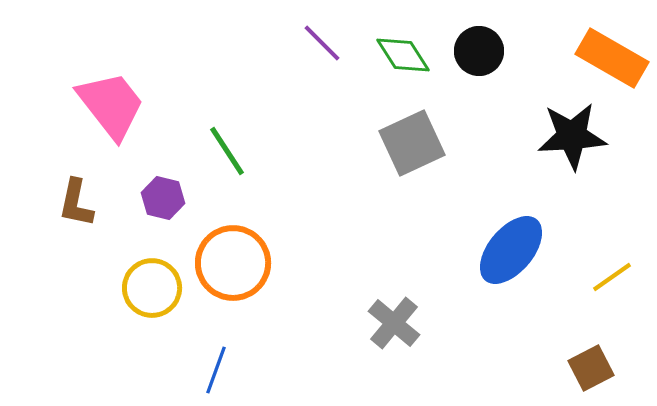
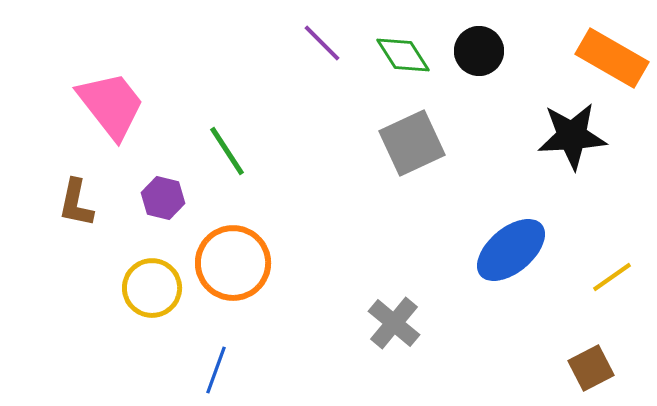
blue ellipse: rotated 10 degrees clockwise
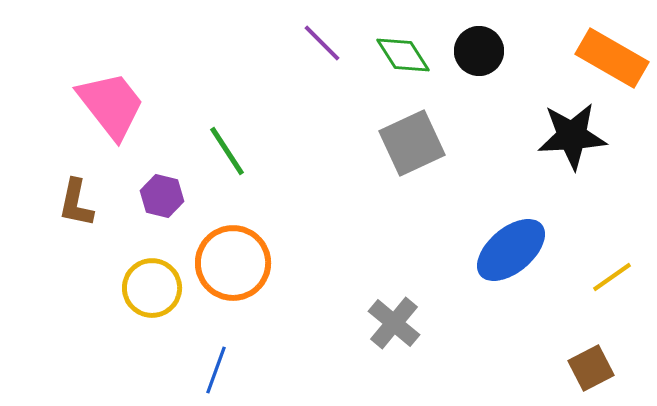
purple hexagon: moved 1 px left, 2 px up
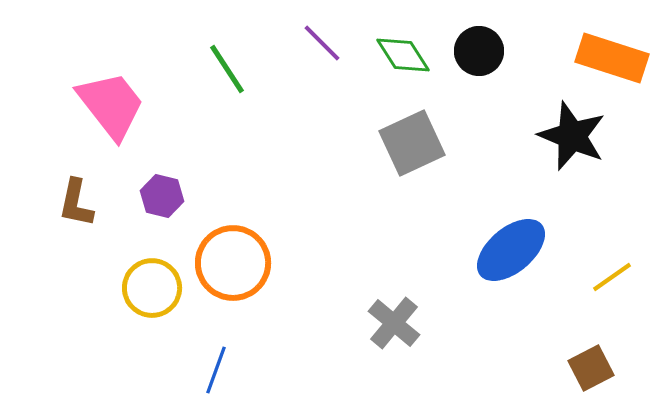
orange rectangle: rotated 12 degrees counterclockwise
black star: rotated 26 degrees clockwise
green line: moved 82 px up
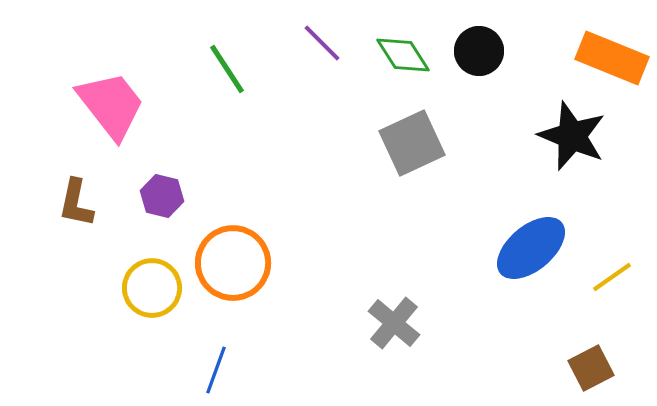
orange rectangle: rotated 4 degrees clockwise
blue ellipse: moved 20 px right, 2 px up
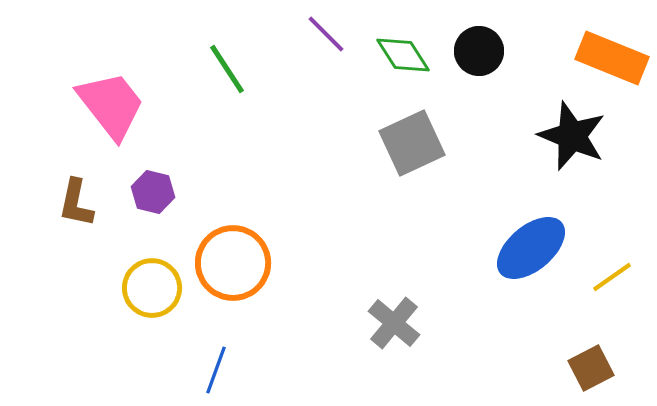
purple line: moved 4 px right, 9 px up
purple hexagon: moved 9 px left, 4 px up
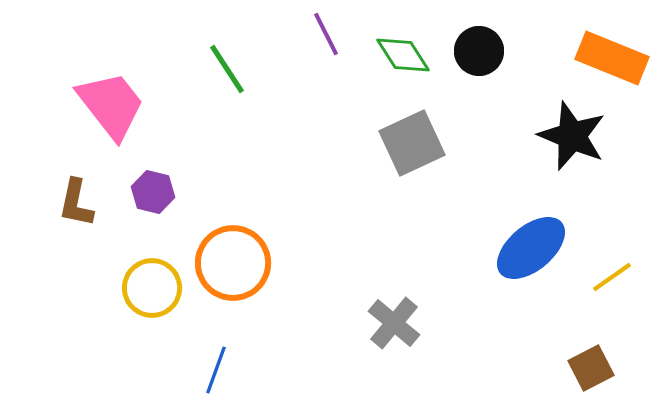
purple line: rotated 18 degrees clockwise
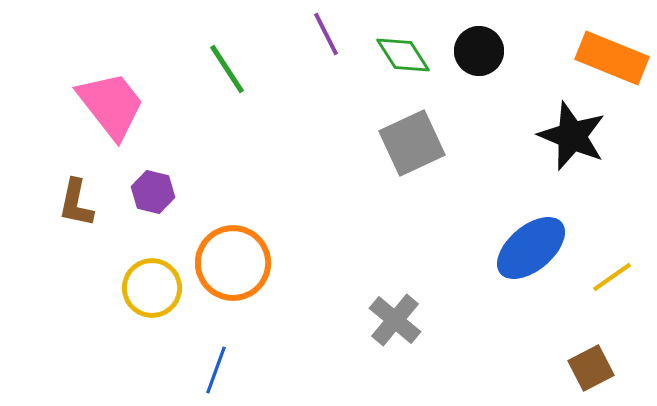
gray cross: moved 1 px right, 3 px up
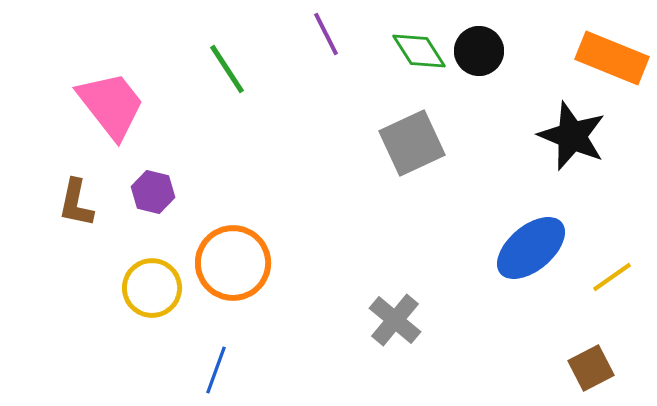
green diamond: moved 16 px right, 4 px up
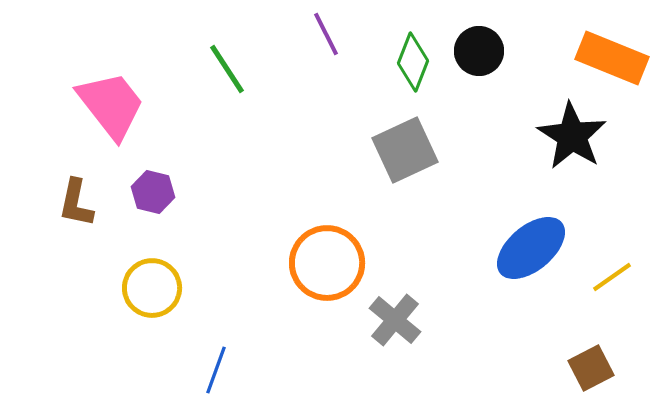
green diamond: moved 6 px left, 11 px down; rotated 54 degrees clockwise
black star: rotated 10 degrees clockwise
gray square: moved 7 px left, 7 px down
orange circle: moved 94 px right
